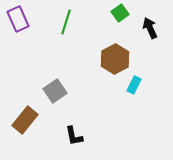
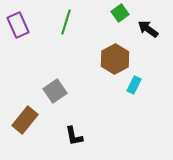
purple rectangle: moved 6 px down
black arrow: moved 2 px left, 1 px down; rotated 30 degrees counterclockwise
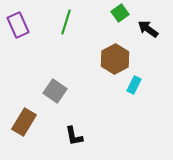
gray square: rotated 20 degrees counterclockwise
brown rectangle: moved 1 px left, 2 px down; rotated 8 degrees counterclockwise
